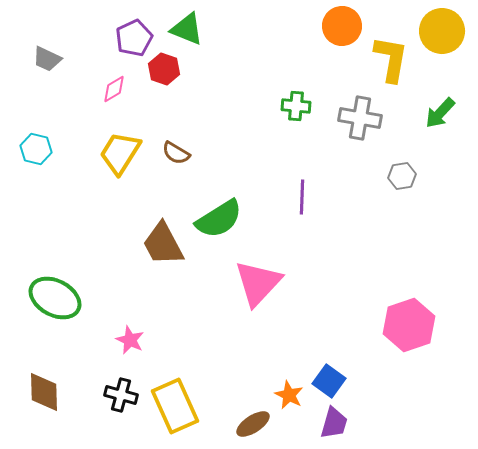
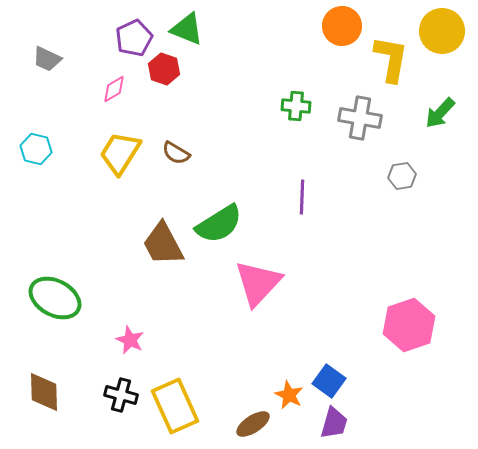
green semicircle: moved 5 px down
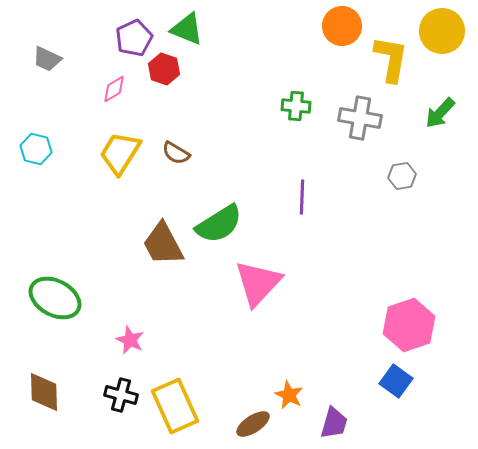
blue square: moved 67 px right
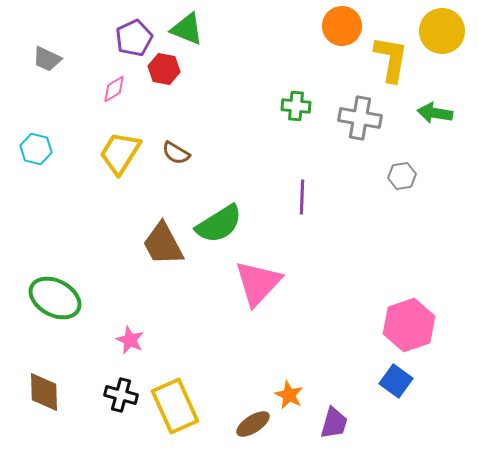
red hexagon: rotated 8 degrees counterclockwise
green arrow: moved 5 px left; rotated 56 degrees clockwise
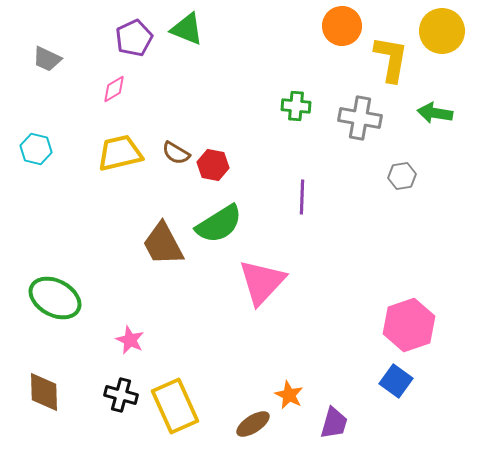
red hexagon: moved 49 px right, 96 px down
yellow trapezoid: rotated 45 degrees clockwise
pink triangle: moved 4 px right, 1 px up
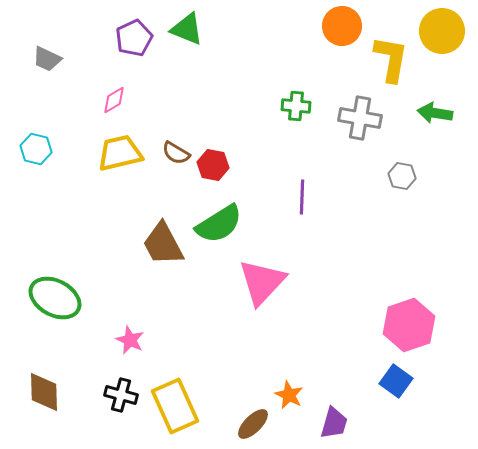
pink diamond: moved 11 px down
gray hexagon: rotated 20 degrees clockwise
brown ellipse: rotated 12 degrees counterclockwise
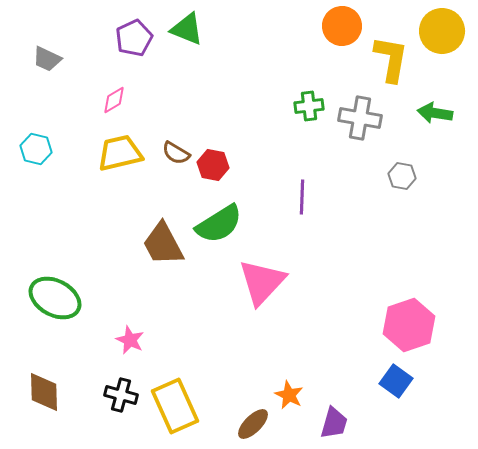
green cross: moved 13 px right; rotated 12 degrees counterclockwise
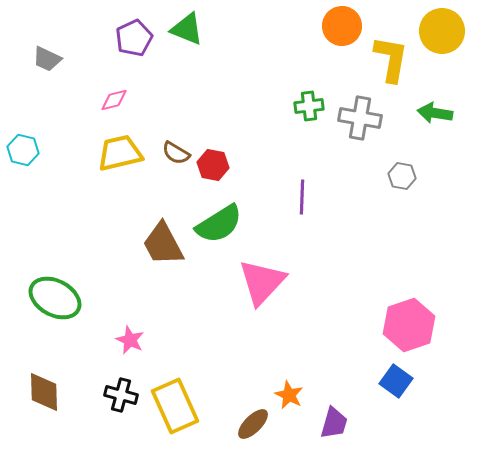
pink diamond: rotated 16 degrees clockwise
cyan hexagon: moved 13 px left, 1 px down
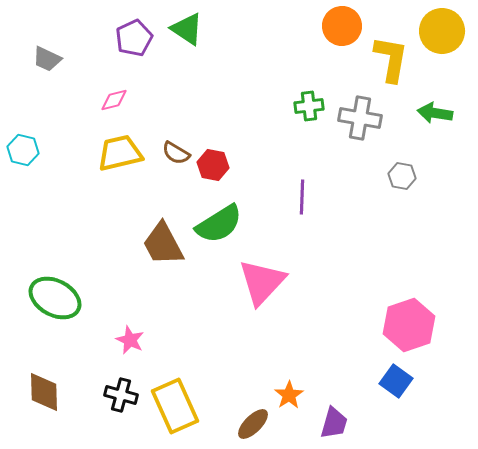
green triangle: rotated 12 degrees clockwise
orange star: rotated 12 degrees clockwise
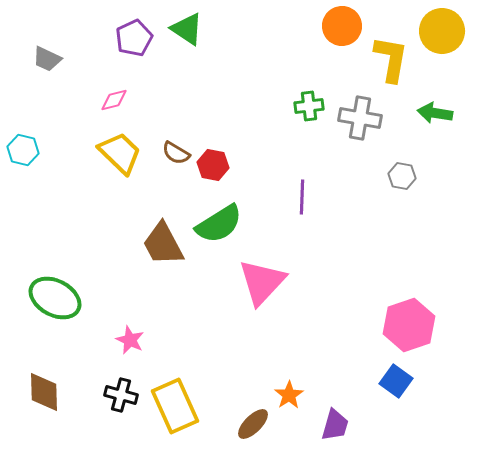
yellow trapezoid: rotated 57 degrees clockwise
purple trapezoid: moved 1 px right, 2 px down
